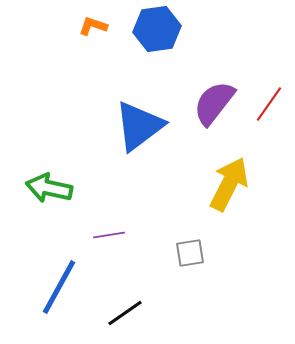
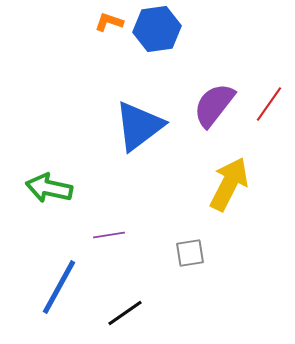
orange L-shape: moved 16 px right, 4 px up
purple semicircle: moved 2 px down
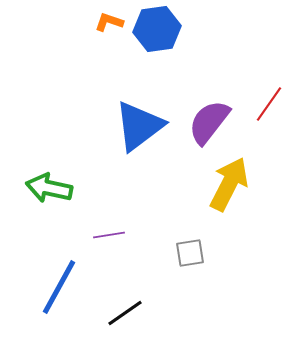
purple semicircle: moved 5 px left, 17 px down
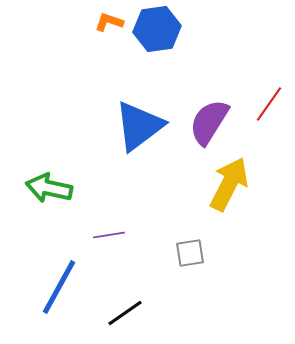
purple semicircle: rotated 6 degrees counterclockwise
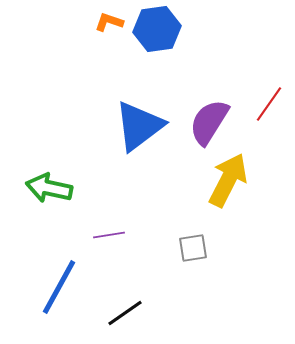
yellow arrow: moved 1 px left, 4 px up
gray square: moved 3 px right, 5 px up
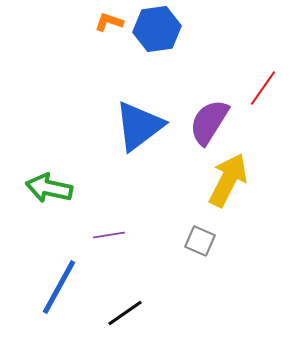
red line: moved 6 px left, 16 px up
gray square: moved 7 px right, 7 px up; rotated 32 degrees clockwise
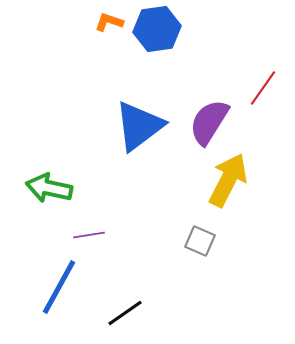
purple line: moved 20 px left
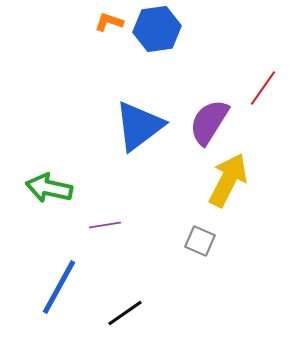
purple line: moved 16 px right, 10 px up
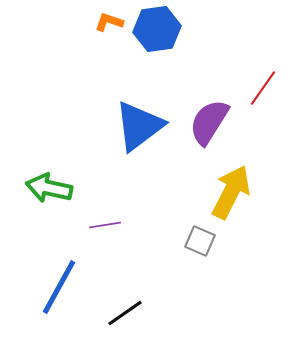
yellow arrow: moved 3 px right, 12 px down
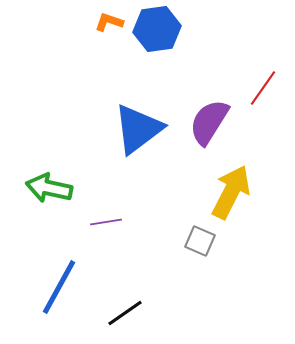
blue triangle: moved 1 px left, 3 px down
purple line: moved 1 px right, 3 px up
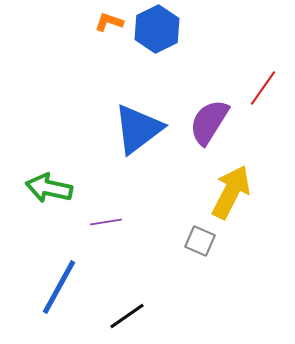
blue hexagon: rotated 18 degrees counterclockwise
black line: moved 2 px right, 3 px down
